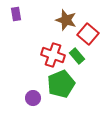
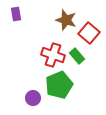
red square: moved 1 px right, 1 px up
green pentagon: moved 2 px left, 1 px down
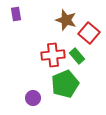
red cross: rotated 25 degrees counterclockwise
green pentagon: moved 6 px right, 1 px up
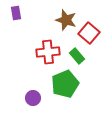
purple rectangle: moved 1 px up
red cross: moved 5 px left, 3 px up
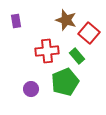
purple rectangle: moved 8 px down
red cross: moved 1 px left, 1 px up
green pentagon: moved 2 px up
purple circle: moved 2 px left, 9 px up
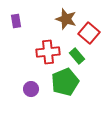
brown star: moved 1 px up
red cross: moved 1 px right, 1 px down
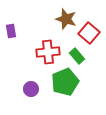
purple rectangle: moved 5 px left, 10 px down
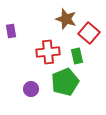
green rectangle: rotated 28 degrees clockwise
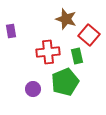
red square: moved 2 px down
purple circle: moved 2 px right
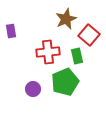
brown star: rotated 30 degrees clockwise
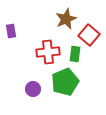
green rectangle: moved 2 px left, 2 px up; rotated 21 degrees clockwise
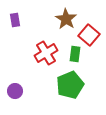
brown star: rotated 15 degrees counterclockwise
purple rectangle: moved 4 px right, 11 px up
red cross: moved 2 px left, 1 px down; rotated 25 degrees counterclockwise
green pentagon: moved 5 px right, 3 px down
purple circle: moved 18 px left, 2 px down
